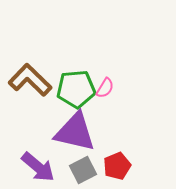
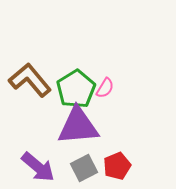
brown L-shape: rotated 6 degrees clockwise
green pentagon: rotated 27 degrees counterclockwise
purple triangle: moved 3 px right, 6 px up; rotated 18 degrees counterclockwise
gray square: moved 1 px right, 2 px up
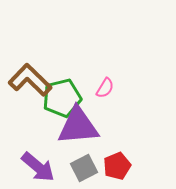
brown L-shape: rotated 6 degrees counterclockwise
green pentagon: moved 14 px left, 9 px down; rotated 18 degrees clockwise
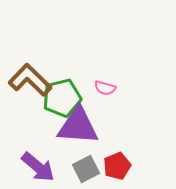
pink semicircle: rotated 75 degrees clockwise
purple triangle: rotated 9 degrees clockwise
gray square: moved 2 px right, 1 px down
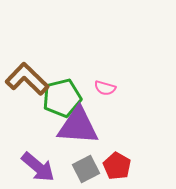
brown L-shape: moved 3 px left, 1 px up
red pentagon: rotated 20 degrees counterclockwise
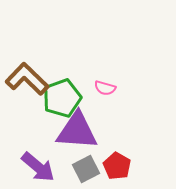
green pentagon: rotated 6 degrees counterclockwise
purple triangle: moved 1 px left, 5 px down
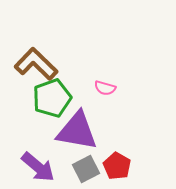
brown L-shape: moved 9 px right, 15 px up
green pentagon: moved 10 px left
purple triangle: rotated 6 degrees clockwise
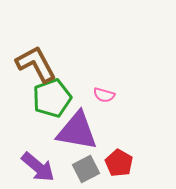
brown L-shape: rotated 18 degrees clockwise
pink semicircle: moved 1 px left, 7 px down
red pentagon: moved 2 px right, 3 px up
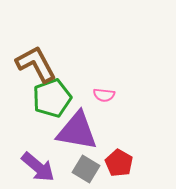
pink semicircle: rotated 10 degrees counterclockwise
gray square: rotated 32 degrees counterclockwise
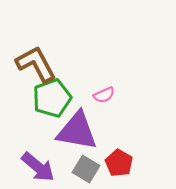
pink semicircle: rotated 30 degrees counterclockwise
